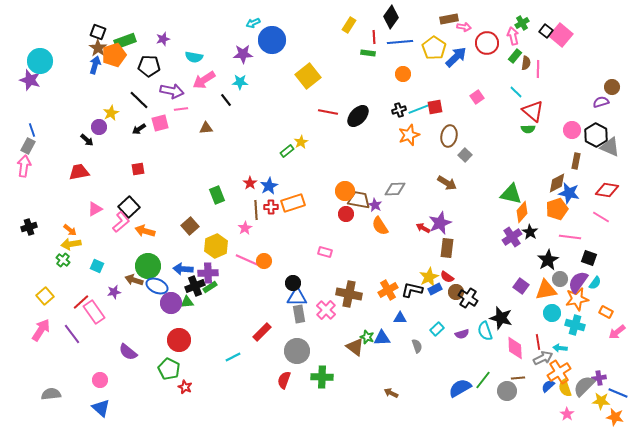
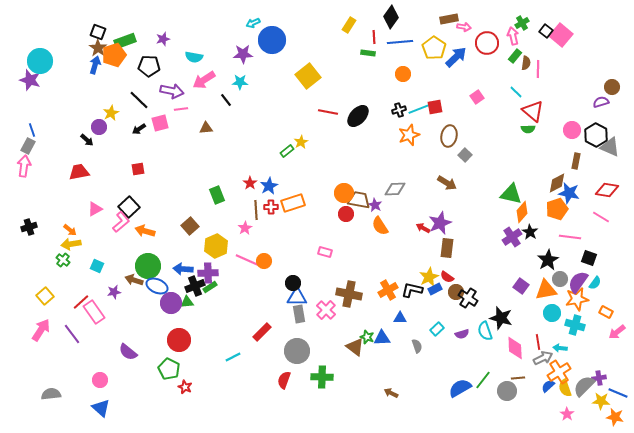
orange circle at (345, 191): moved 1 px left, 2 px down
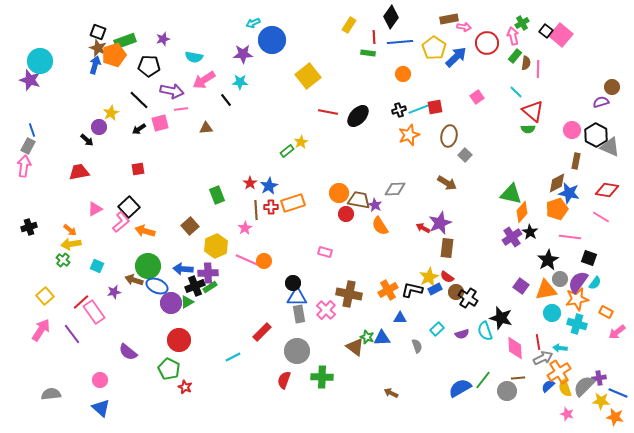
brown star at (98, 48): rotated 12 degrees counterclockwise
orange circle at (344, 193): moved 5 px left
green triangle at (187, 302): rotated 24 degrees counterclockwise
cyan cross at (575, 325): moved 2 px right, 1 px up
pink star at (567, 414): rotated 16 degrees counterclockwise
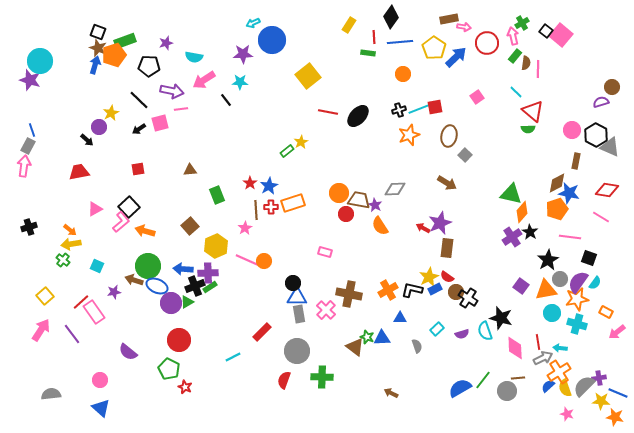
purple star at (163, 39): moved 3 px right, 4 px down
brown triangle at (206, 128): moved 16 px left, 42 px down
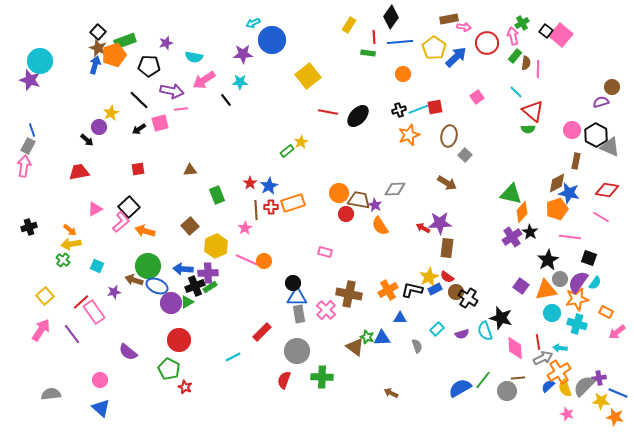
black square at (98, 32): rotated 21 degrees clockwise
purple star at (440, 223): rotated 20 degrees clockwise
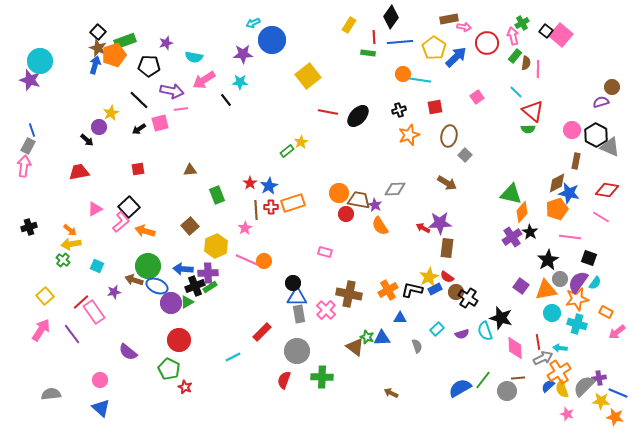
cyan line at (419, 109): moved 1 px right, 29 px up; rotated 30 degrees clockwise
yellow semicircle at (565, 388): moved 3 px left, 1 px down
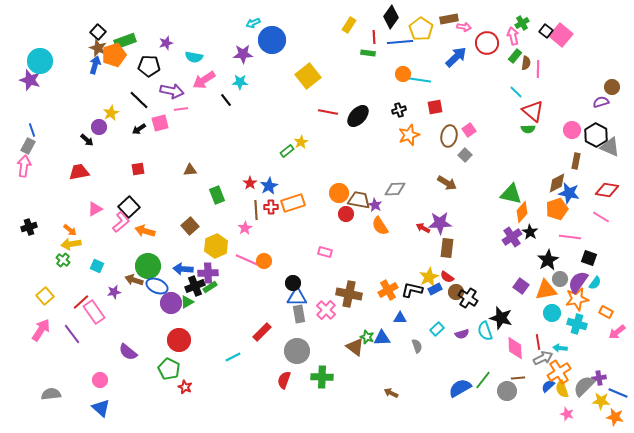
yellow pentagon at (434, 48): moved 13 px left, 19 px up
pink square at (477, 97): moved 8 px left, 33 px down
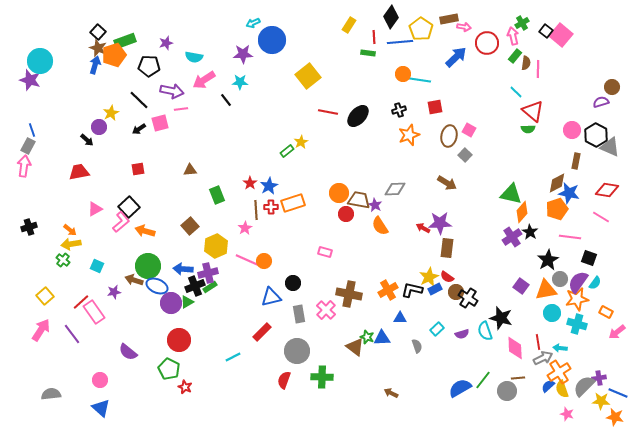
pink square at (469, 130): rotated 24 degrees counterclockwise
purple cross at (208, 273): rotated 12 degrees counterclockwise
blue triangle at (297, 297): moved 26 px left; rotated 15 degrees counterclockwise
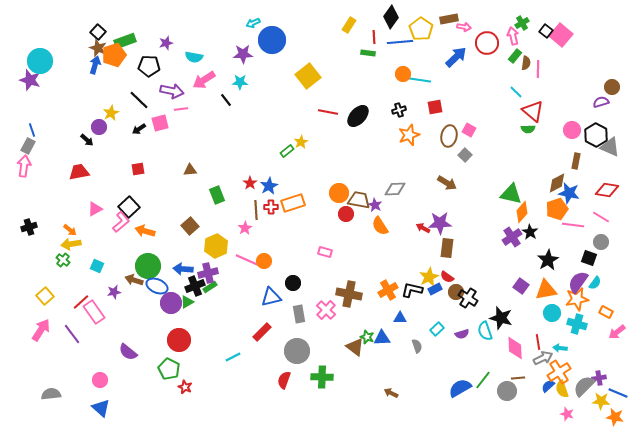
pink line at (570, 237): moved 3 px right, 12 px up
gray circle at (560, 279): moved 41 px right, 37 px up
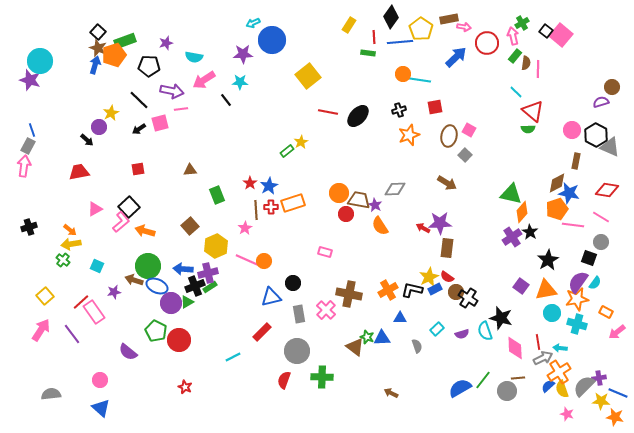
green pentagon at (169, 369): moved 13 px left, 38 px up
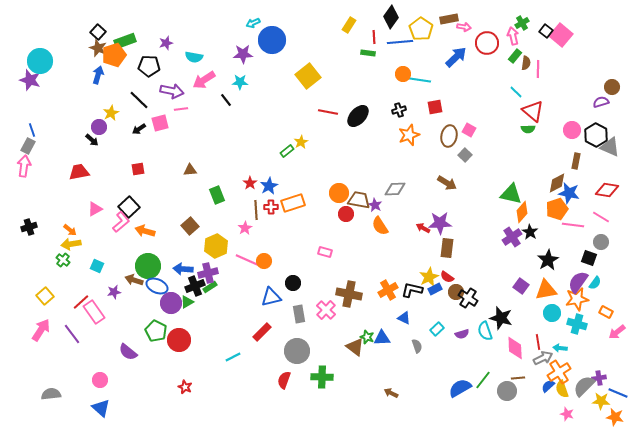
blue arrow at (95, 65): moved 3 px right, 10 px down
black arrow at (87, 140): moved 5 px right
blue triangle at (400, 318): moved 4 px right; rotated 24 degrees clockwise
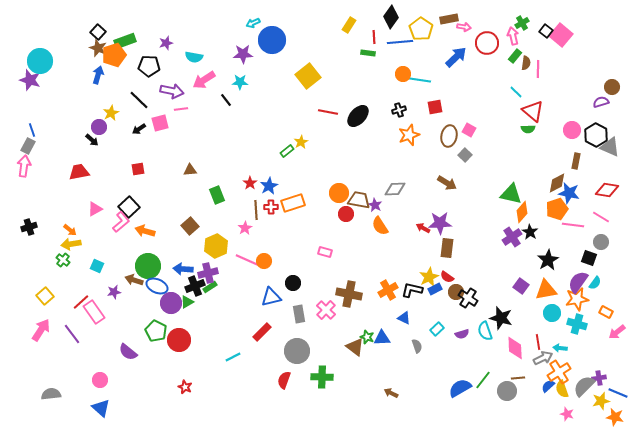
yellow star at (601, 401): rotated 18 degrees counterclockwise
